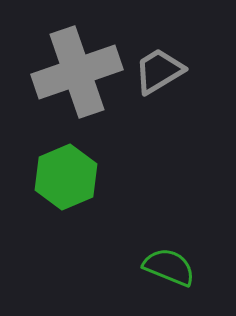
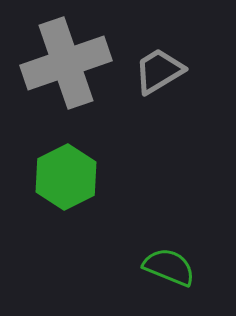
gray cross: moved 11 px left, 9 px up
green hexagon: rotated 4 degrees counterclockwise
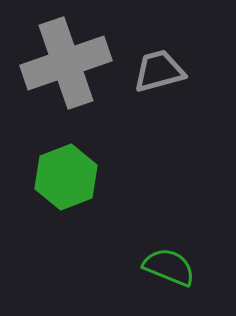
gray trapezoid: rotated 16 degrees clockwise
green hexagon: rotated 6 degrees clockwise
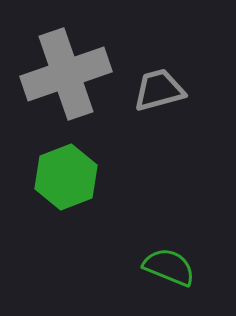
gray cross: moved 11 px down
gray trapezoid: moved 19 px down
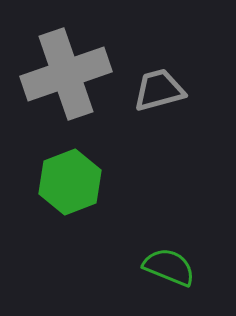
green hexagon: moved 4 px right, 5 px down
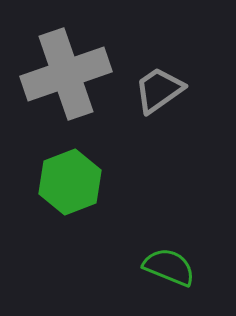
gray trapezoid: rotated 20 degrees counterclockwise
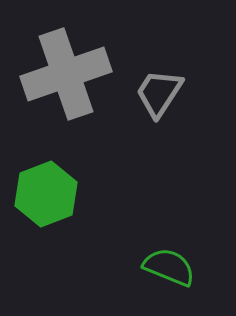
gray trapezoid: moved 3 px down; rotated 22 degrees counterclockwise
green hexagon: moved 24 px left, 12 px down
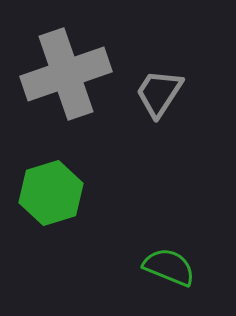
green hexagon: moved 5 px right, 1 px up; rotated 4 degrees clockwise
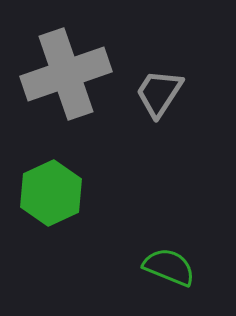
green hexagon: rotated 8 degrees counterclockwise
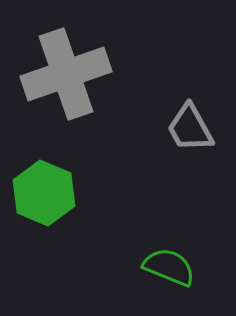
gray trapezoid: moved 31 px right, 35 px down; rotated 62 degrees counterclockwise
green hexagon: moved 7 px left; rotated 12 degrees counterclockwise
